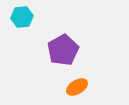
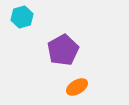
cyan hexagon: rotated 10 degrees counterclockwise
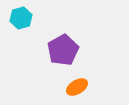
cyan hexagon: moved 1 px left, 1 px down
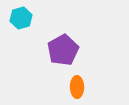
orange ellipse: rotated 60 degrees counterclockwise
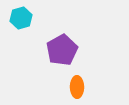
purple pentagon: moved 1 px left
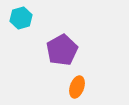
orange ellipse: rotated 20 degrees clockwise
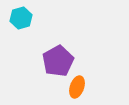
purple pentagon: moved 4 px left, 11 px down
